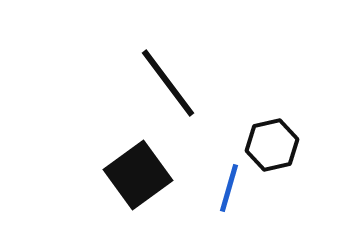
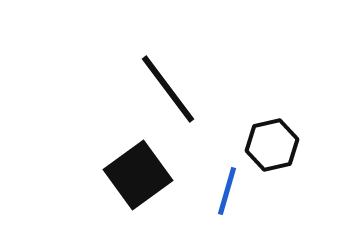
black line: moved 6 px down
blue line: moved 2 px left, 3 px down
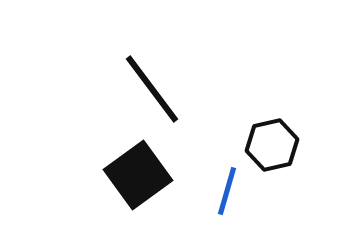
black line: moved 16 px left
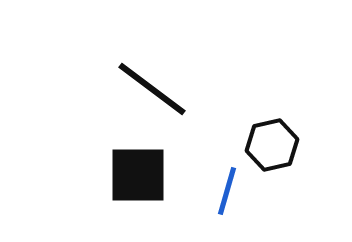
black line: rotated 16 degrees counterclockwise
black square: rotated 36 degrees clockwise
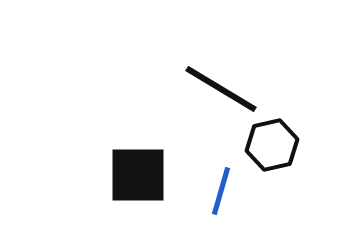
black line: moved 69 px right; rotated 6 degrees counterclockwise
blue line: moved 6 px left
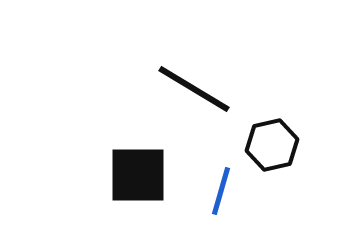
black line: moved 27 px left
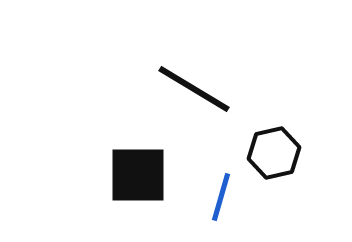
black hexagon: moved 2 px right, 8 px down
blue line: moved 6 px down
